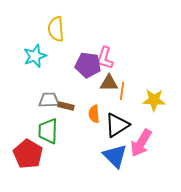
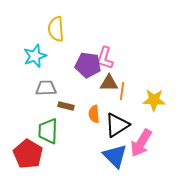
gray trapezoid: moved 3 px left, 12 px up
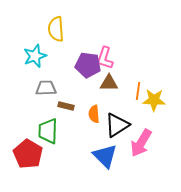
orange line: moved 16 px right
blue triangle: moved 10 px left
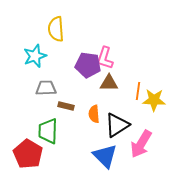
pink arrow: moved 1 px down
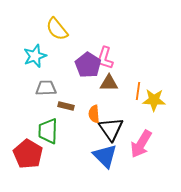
yellow semicircle: moved 1 px right; rotated 35 degrees counterclockwise
purple pentagon: rotated 25 degrees clockwise
black triangle: moved 6 px left, 4 px down; rotated 32 degrees counterclockwise
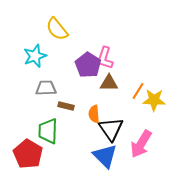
orange line: rotated 24 degrees clockwise
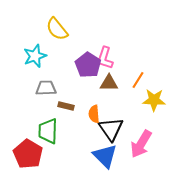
orange line: moved 11 px up
